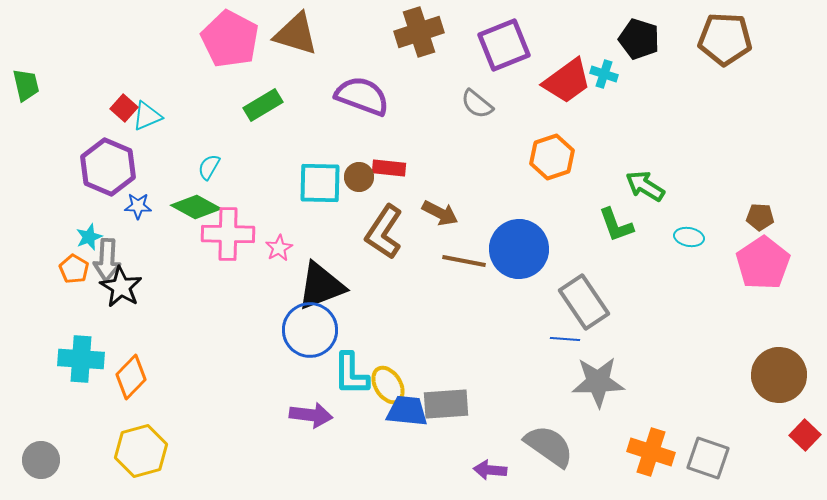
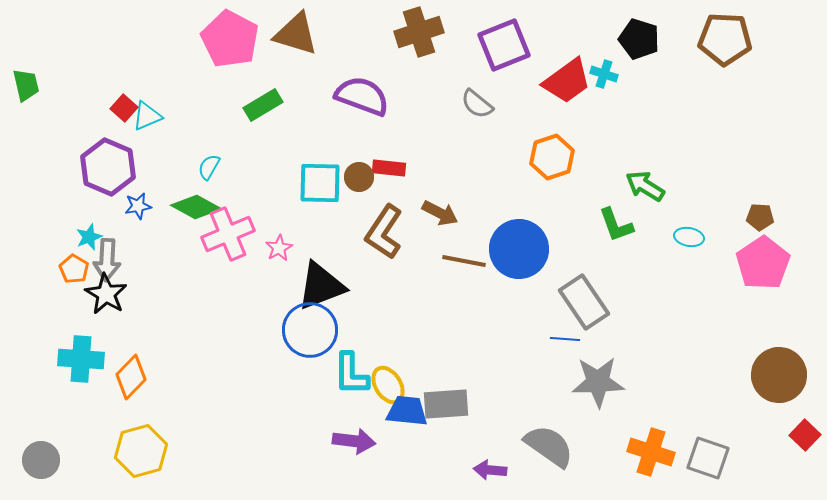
blue star at (138, 206): rotated 12 degrees counterclockwise
pink cross at (228, 234): rotated 24 degrees counterclockwise
black star at (121, 287): moved 15 px left, 7 px down
purple arrow at (311, 415): moved 43 px right, 26 px down
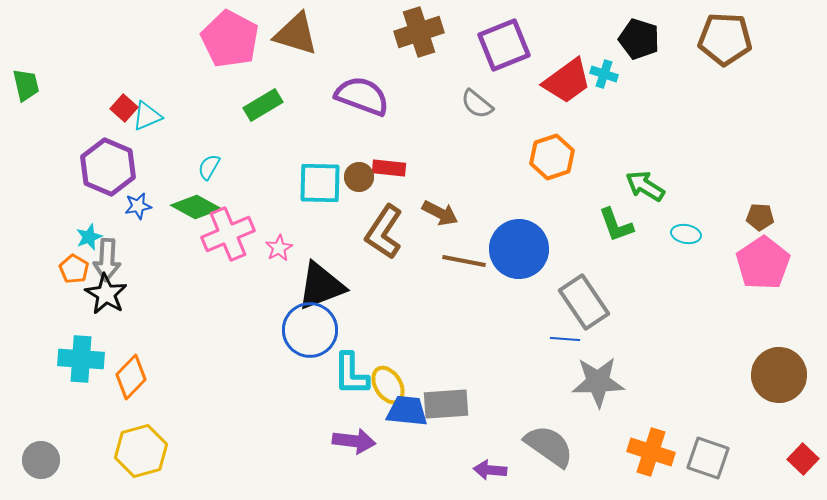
cyan ellipse at (689, 237): moved 3 px left, 3 px up
red square at (805, 435): moved 2 px left, 24 px down
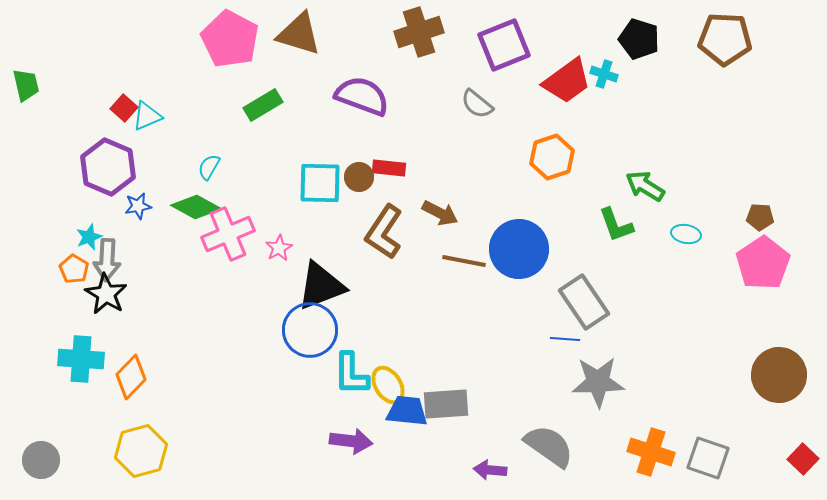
brown triangle at (296, 34): moved 3 px right
purple arrow at (354, 441): moved 3 px left
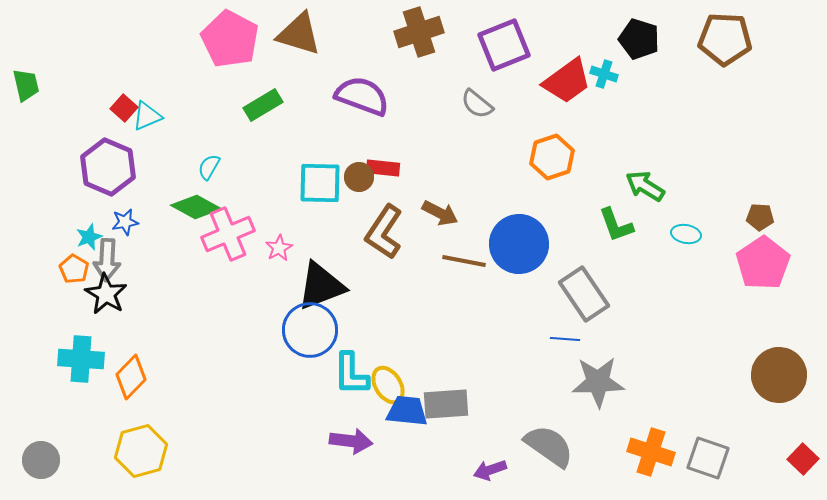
red rectangle at (389, 168): moved 6 px left
blue star at (138, 206): moved 13 px left, 16 px down
blue circle at (519, 249): moved 5 px up
gray rectangle at (584, 302): moved 8 px up
purple arrow at (490, 470): rotated 24 degrees counterclockwise
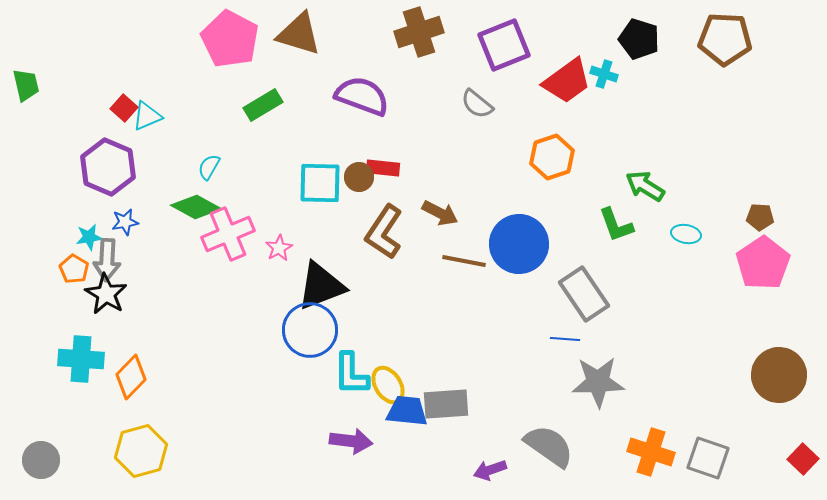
cyan star at (89, 237): rotated 12 degrees clockwise
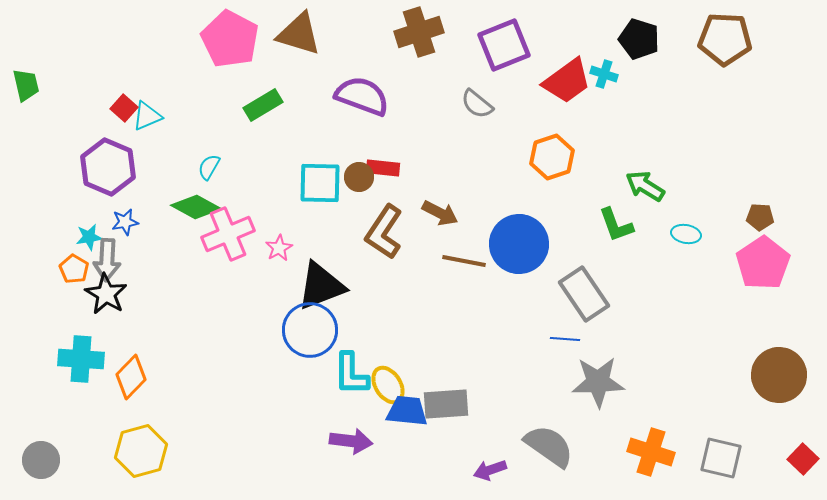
gray square at (708, 458): moved 13 px right; rotated 6 degrees counterclockwise
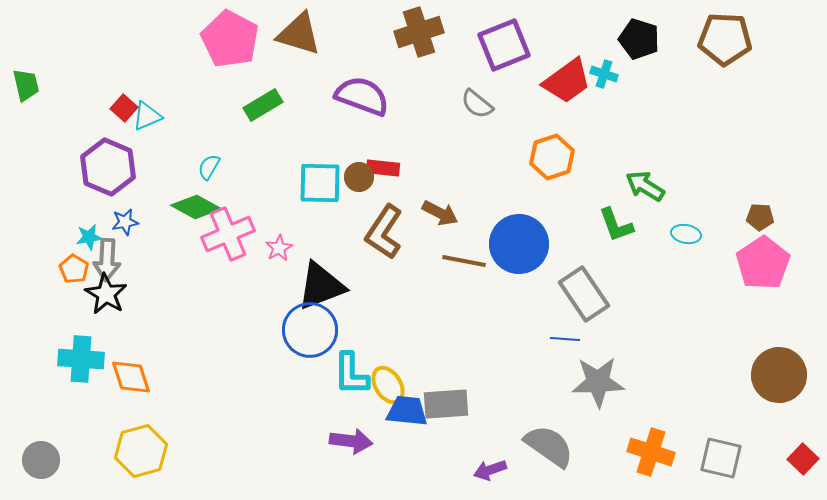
orange diamond at (131, 377): rotated 63 degrees counterclockwise
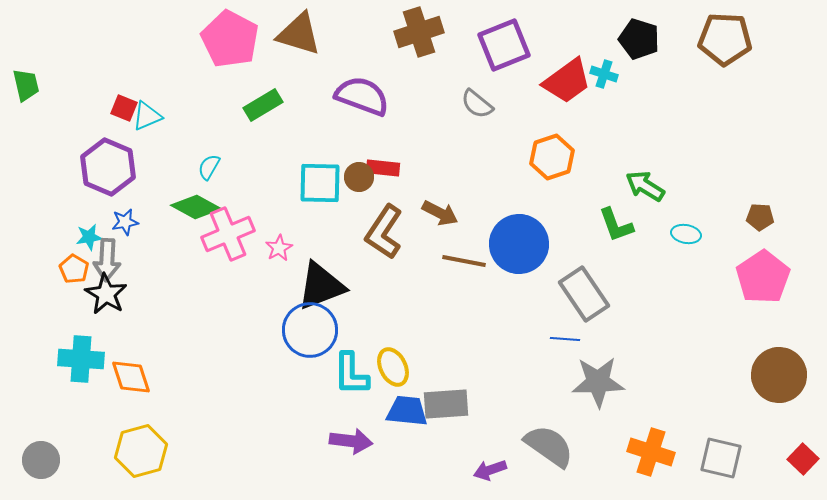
red square at (124, 108): rotated 20 degrees counterclockwise
pink pentagon at (763, 263): moved 14 px down
yellow ellipse at (388, 385): moved 5 px right, 18 px up; rotated 6 degrees clockwise
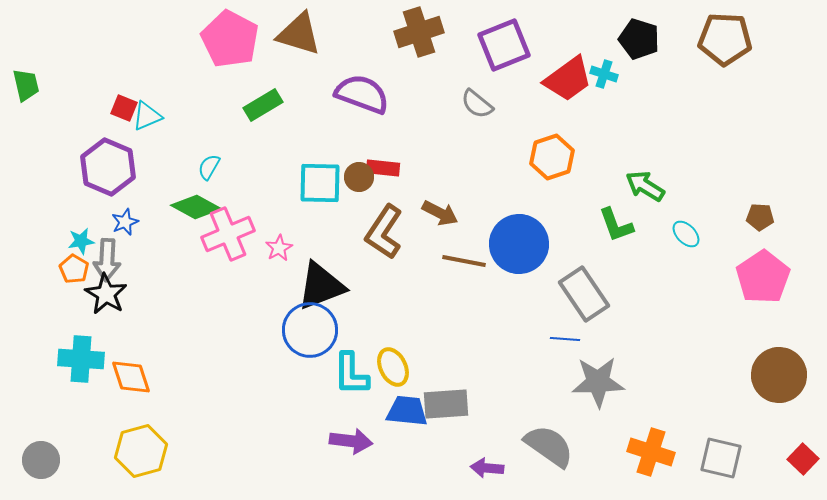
red trapezoid at (567, 81): moved 1 px right, 2 px up
purple semicircle at (362, 96): moved 2 px up
blue star at (125, 222): rotated 12 degrees counterclockwise
cyan ellipse at (686, 234): rotated 36 degrees clockwise
cyan star at (89, 237): moved 8 px left, 4 px down
purple arrow at (490, 470): moved 3 px left, 2 px up; rotated 24 degrees clockwise
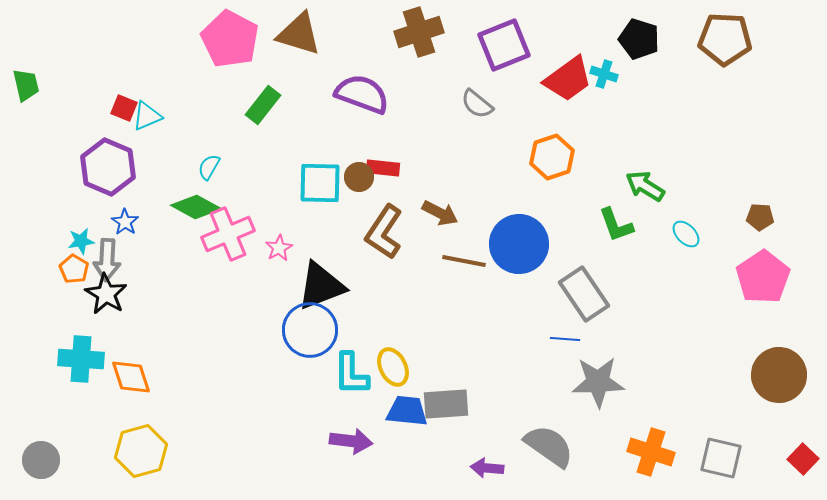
green rectangle at (263, 105): rotated 21 degrees counterclockwise
blue star at (125, 222): rotated 16 degrees counterclockwise
